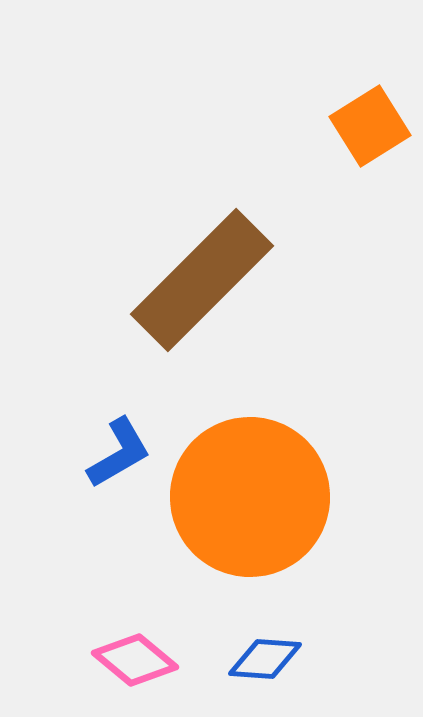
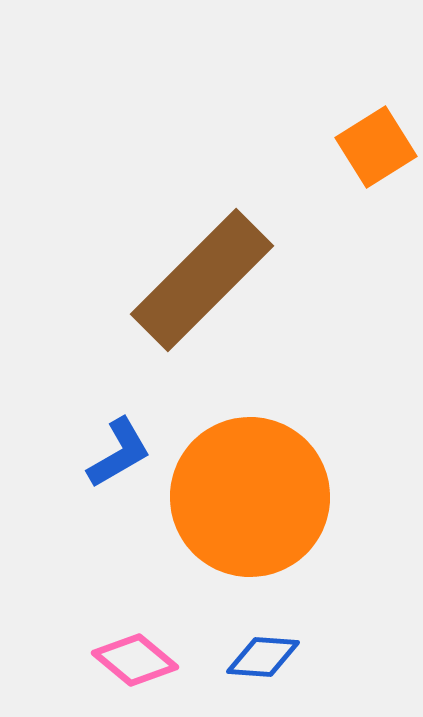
orange square: moved 6 px right, 21 px down
blue diamond: moved 2 px left, 2 px up
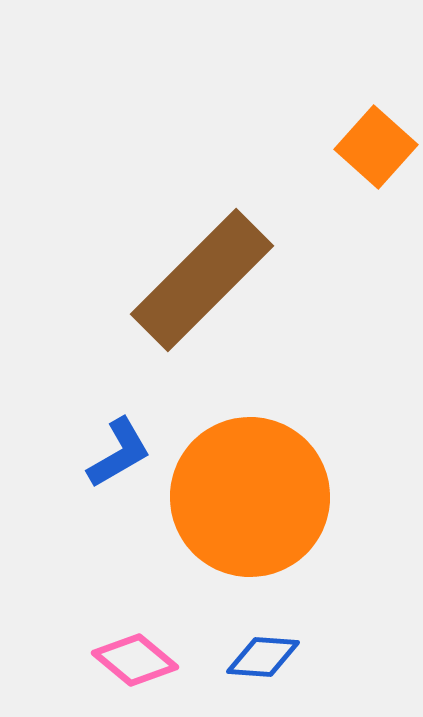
orange square: rotated 16 degrees counterclockwise
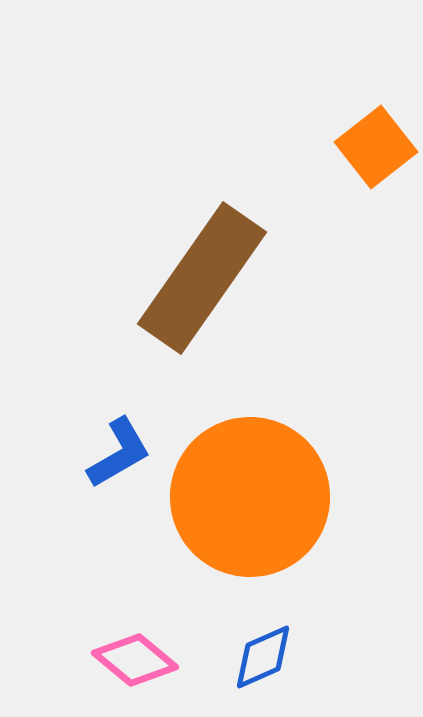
orange square: rotated 10 degrees clockwise
brown rectangle: moved 2 px up; rotated 10 degrees counterclockwise
blue diamond: rotated 28 degrees counterclockwise
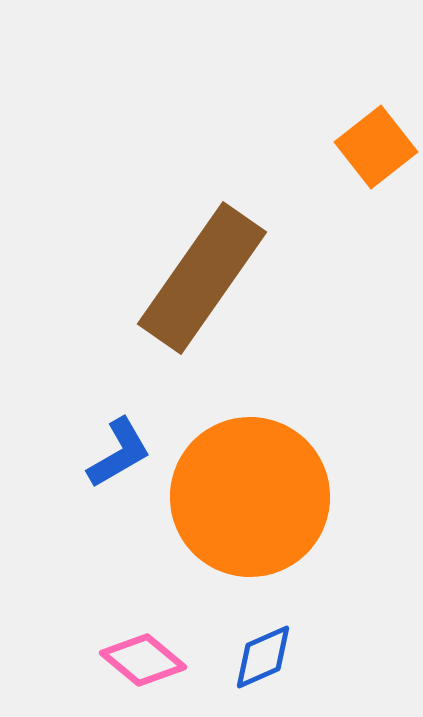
pink diamond: moved 8 px right
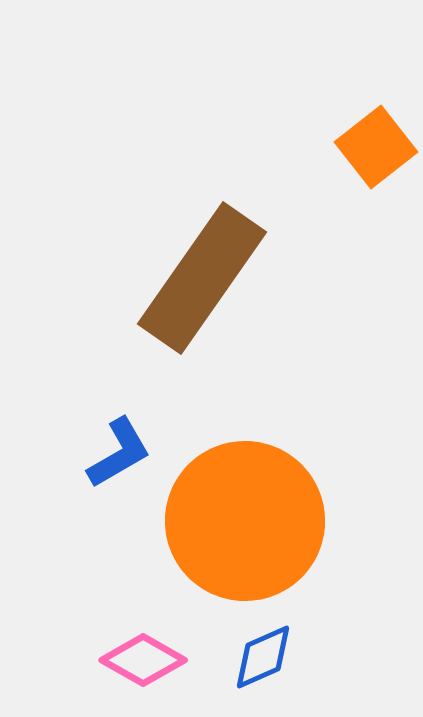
orange circle: moved 5 px left, 24 px down
pink diamond: rotated 10 degrees counterclockwise
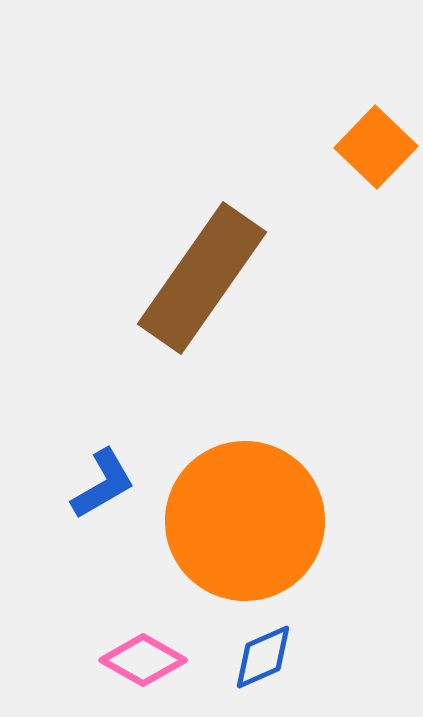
orange square: rotated 8 degrees counterclockwise
blue L-shape: moved 16 px left, 31 px down
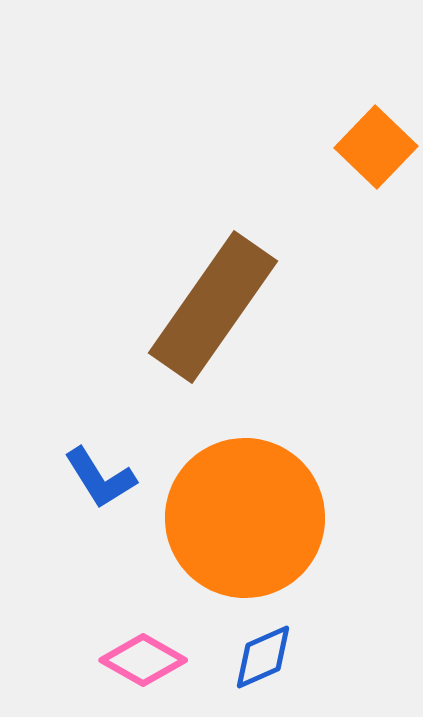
brown rectangle: moved 11 px right, 29 px down
blue L-shape: moved 3 px left, 6 px up; rotated 88 degrees clockwise
orange circle: moved 3 px up
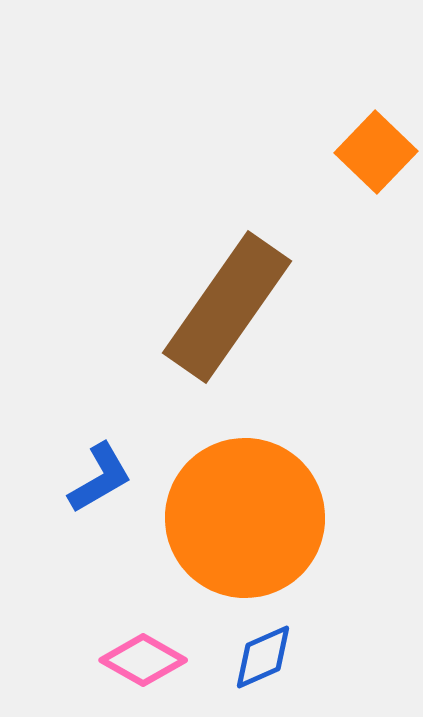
orange square: moved 5 px down
brown rectangle: moved 14 px right
blue L-shape: rotated 88 degrees counterclockwise
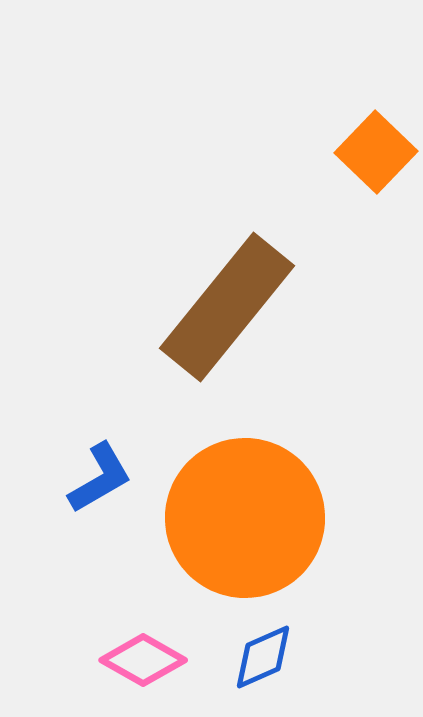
brown rectangle: rotated 4 degrees clockwise
